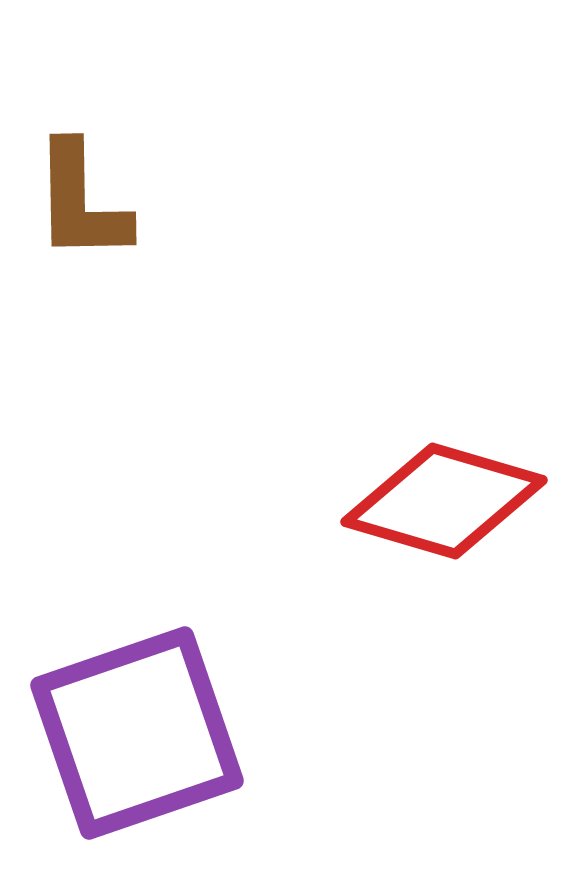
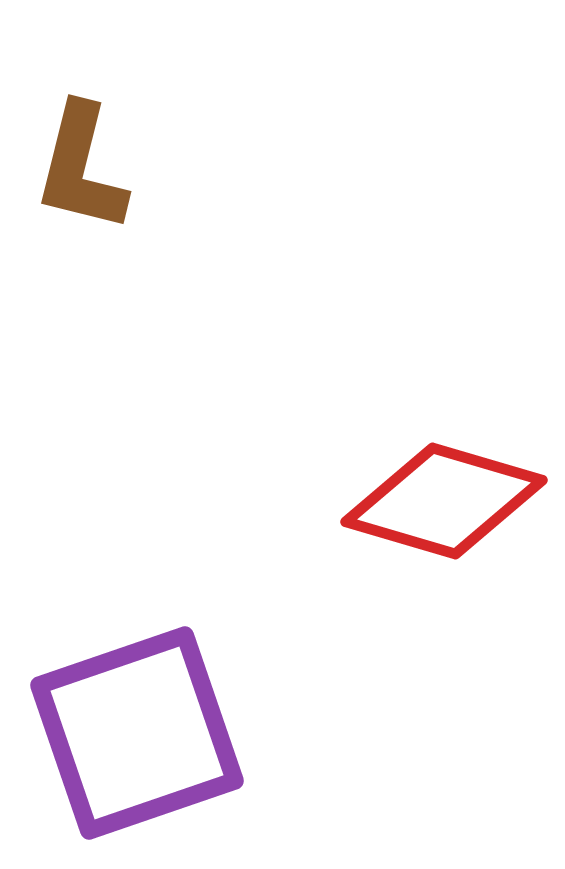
brown L-shape: moved 34 px up; rotated 15 degrees clockwise
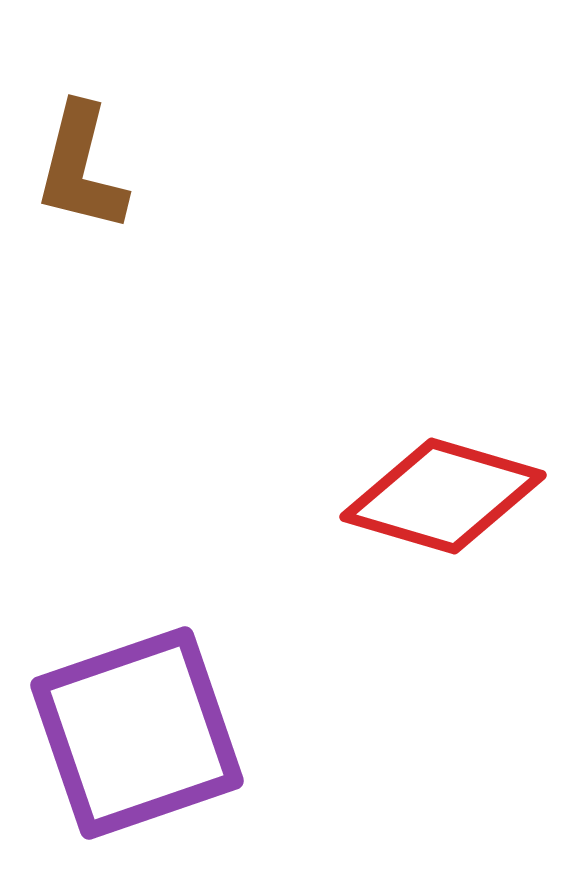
red diamond: moved 1 px left, 5 px up
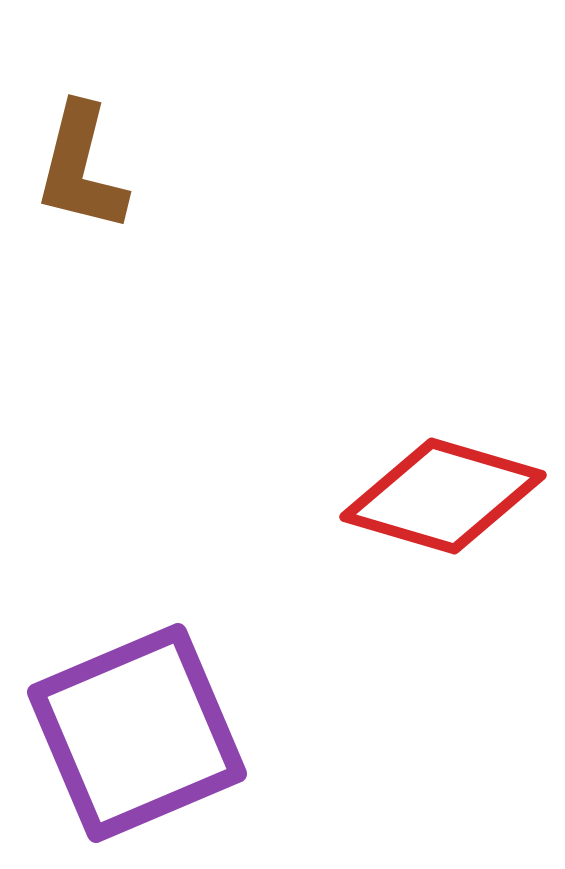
purple square: rotated 4 degrees counterclockwise
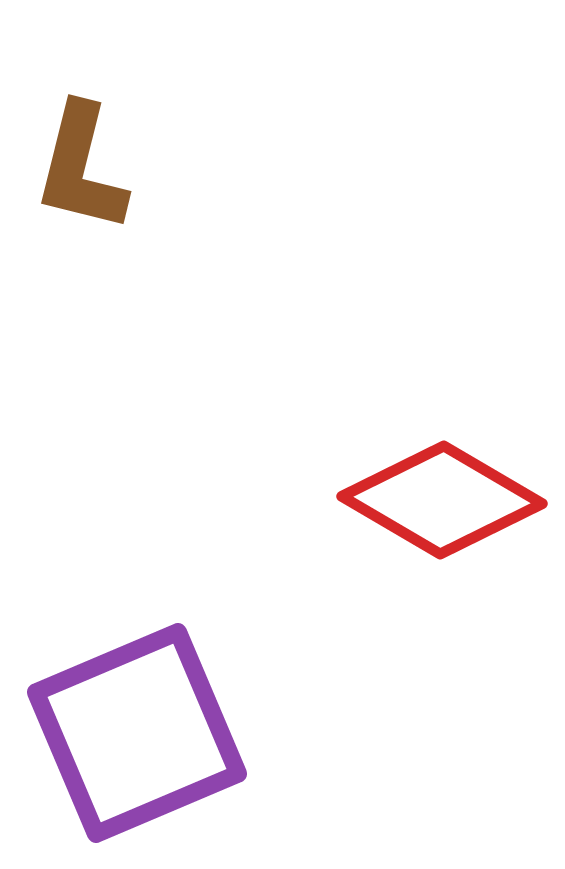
red diamond: moved 1 px left, 4 px down; rotated 14 degrees clockwise
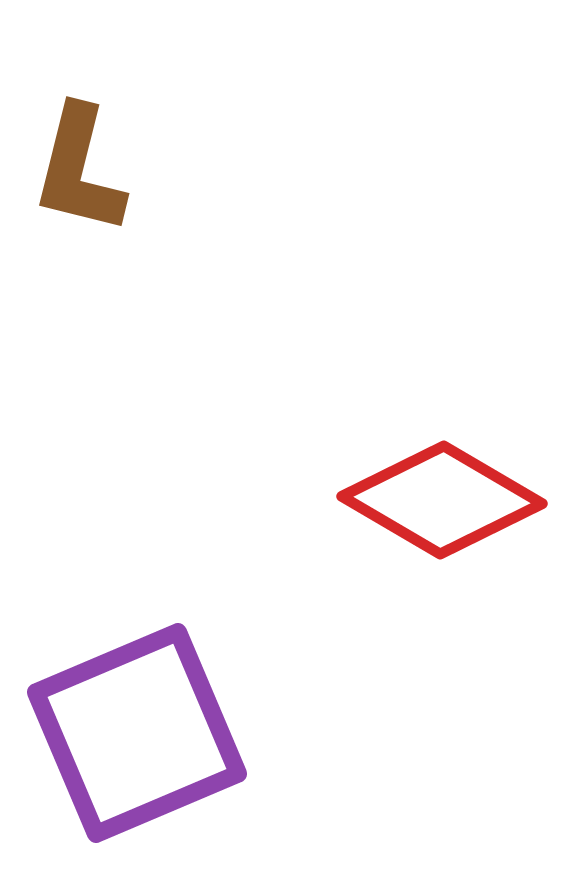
brown L-shape: moved 2 px left, 2 px down
